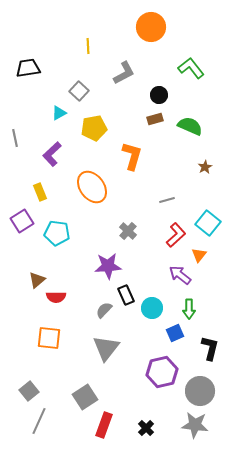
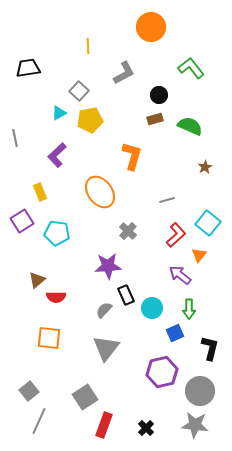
yellow pentagon at (94, 128): moved 4 px left, 8 px up
purple L-shape at (52, 154): moved 5 px right, 1 px down
orange ellipse at (92, 187): moved 8 px right, 5 px down
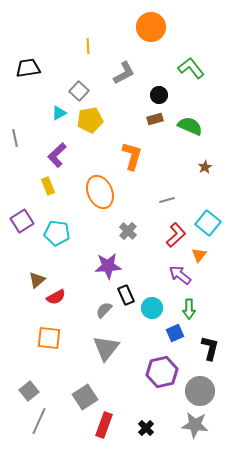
yellow rectangle at (40, 192): moved 8 px right, 6 px up
orange ellipse at (100, 192): rotated 12 degrees clockwise
red semicircle at (56, 297): rotated 30 degrees counterclockwise
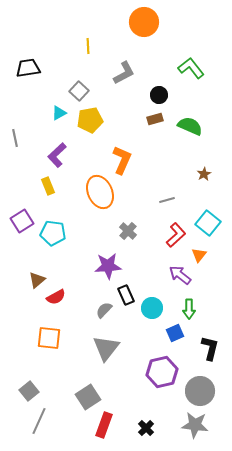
orange circle at (151, 27): moved 7 px left, 5 px up
orange L-shape at (132, 156): moved 10 px left, 4 px down; rotated 8 degrees clockwise
brown star at (205, 167): moved 1 px left, 7 px down
cyan pentagon at (57, 233): moved 4 px left
gray square at (85, 397): moved 3 px right
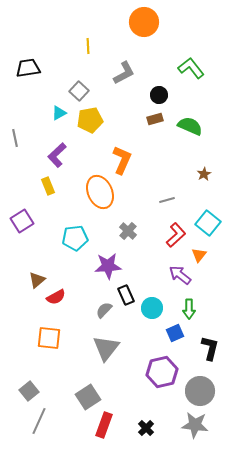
cyan pentagon at (53, 233): moved 22 px right, 5 px down; rotated 15 degrees counterclockwise
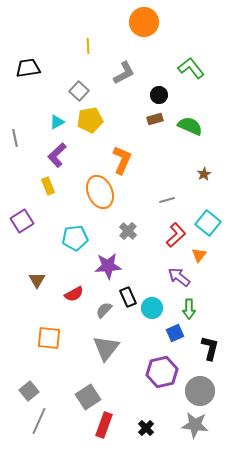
cyan triangle at (59, 113): moved 2 px left, 9 px down
purple arrow at (180, 275): moved 1 px left, 2 px down
brown triangle at (37, 280): rotated 18 degrees counterclockwise
black rectangle at (126, 295): moved 2 px right, 2 px down
red semicircle at (56, 297): moved 18 px right, 3 px up
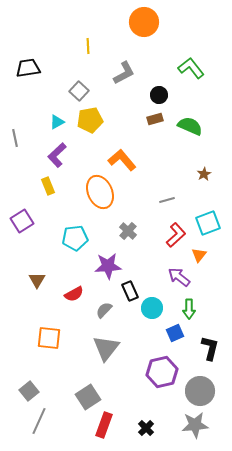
orange L-shape at (122, 160): rotated 64 degrees counterclockwise
cyan square at (208, 223): rotated 30 degrees clockwise
black rectangle at (128, 297): moved 2 px right, 6 px up
gray star at (195, 425): rotated 12 degrees counterclockwise
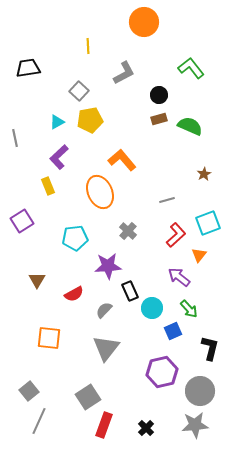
brown rectangle at (155, 119): moved 4 px right
purple L-shape at (57, 155): moved 2 px right, 2 px down
green arrow at (189, 309): rotated 42 degrees counterclockwise
blue square at (175, 333): moved 2 px left, 2 px up
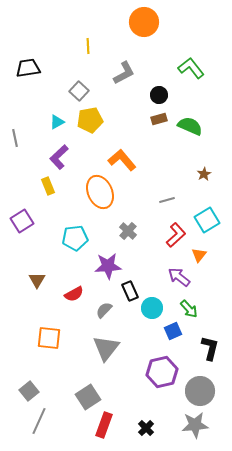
cyan square at (208, 223): moved 1 px left, 3 px up; rotated 10 degrees counterclockwise
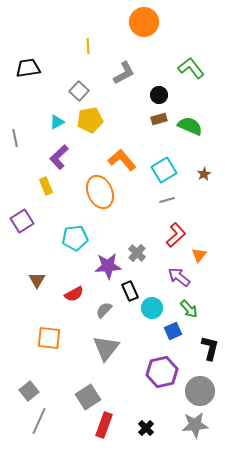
yellow rectangle at (48, 186): moved 2 px left
cyan square at (207, 220): moved 43 px left, 50 px up
gray cross at (128, 231): moved 9 px right, 22 px down
